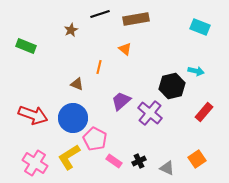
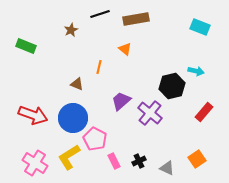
pink rectangle: rotated 28 degrees clockwise
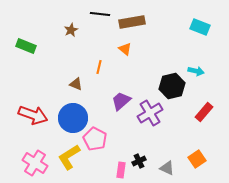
black line: rotated 24 degrees clockwise
brown rectangle: moved 4 px left, 3 px down
brown triangle: moved 1 px left
purple cross: rotated 20 degrees clockwise
pink rectangle: moved 7 px right, 9 px down; rotated 35 degrees clockwise
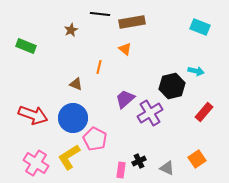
purple trapezoid: moved 4 px right, 2 px up
pink cross: moved 1 px right
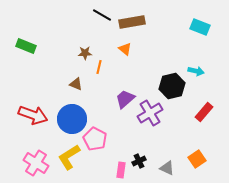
black line: moved 2 px right, 1 px down; rotated 24 degrees clockwise
brown star: moved 14 px right, 23 px down; rotated 24 degrees clockwise
blue circle: moved 1 px left, 1 px down
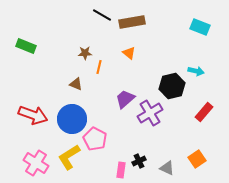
orange triangle: moved 4 px right, 4 px down
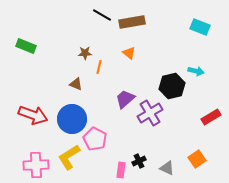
red rectangle: moved 7 px right, 5 px down; rotated 18 degrees clockwise
pink cross: moved 2 px down; rotated 35 degrees counterclockwise
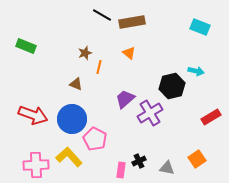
brown star: rotated 16 degrees counterclockwise
yellow L-shape: rotated 80 degrees clockwise
gray triangle: rotated 14 degrees counterclockwise
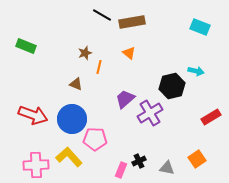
pink pentagon: rotated 25 degrees counterclockwise
pink rectangle: rotated 14 degrees clockwise
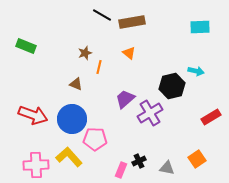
cyan rectangle: rotated 24 degrees counterclockwise
